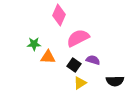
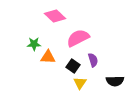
pink diamond: moved 4 px left, 1 px down; rotated 70 degrees counterclockwise
purple semicircle: rotated 56 degrees clockwise
black square: moved 1 px left, 1 px down
yellow triangle: rotated 24 degrees counterclockwise
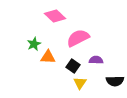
green star: rotated 24 degrees counterclockwise
purple semicircle: moved 3 px right; rotated 72 degrees counterclockwise
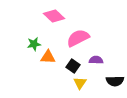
pink diamond: moved 1 px left
green star: rotated 16 degrees clockwise
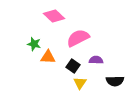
green star: rotated 24 degrees clockwise
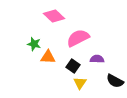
purple semicircle: moved 1 px right, 1 px up
black semicircle: rotated 30 degrees clockwise
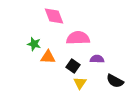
pink diamond: rotated 25 degrees clockwise
pink semicircle: rotated 25 degrees clockwise
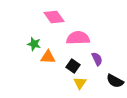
pink diamond: moved 1 px down; rotated 15 degrees counterclockwise
purple semicircle: rotated 64 degrees clockwise
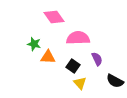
yellow triangle: rotated 16 degrees counterclockwise
